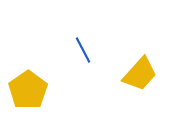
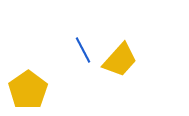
yellow trapezoid: moved 20 px left, 14 px up
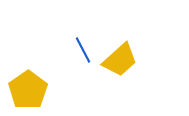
yellow trapezoid: rotated 6 degrees clockwise
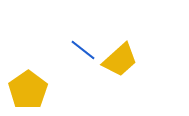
blue line: rotated 24 degrees counterclockwise
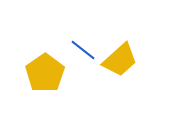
yellow pentagon: moved 17 px right, 17 px up
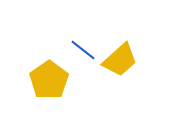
yellow pentagon: moved 4 px right, 7 px down
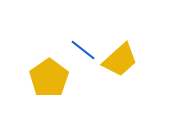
yellow pentagon: moved 2 px up
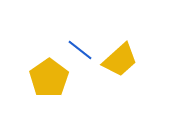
blue line: moved 3 px left
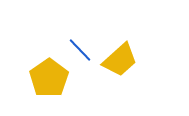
blue line: rotated 8 degrees clockwise
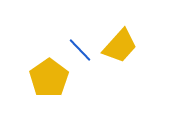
yellow trapezoid: moved 14 px up; rotated 6 degrees counterclockwise
